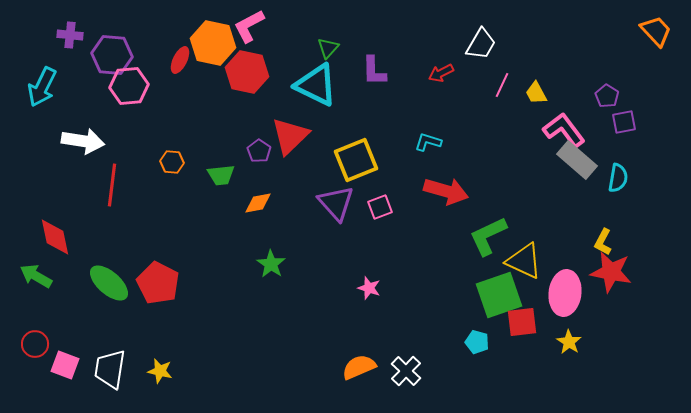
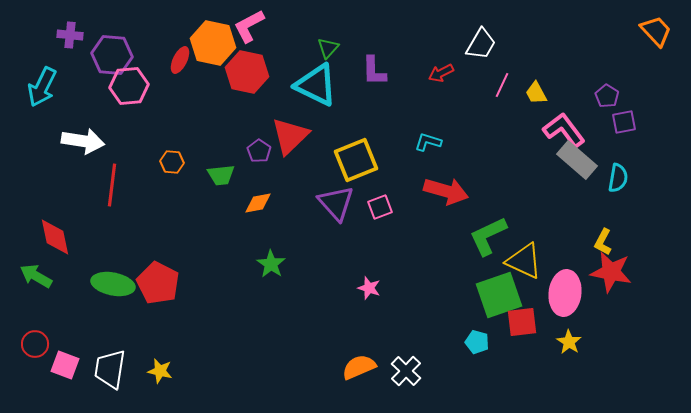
green ellipse at (109, 283): moved 4 px right, 1 px down; rotated 30 degrees counterclockwise
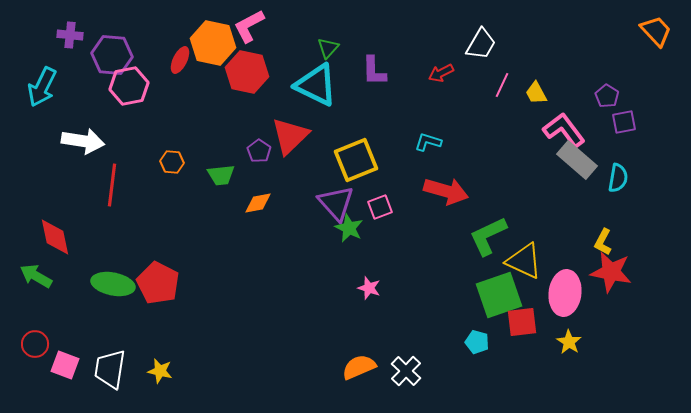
pink hexagon at (129, 86): rotated 6 degrees counterclockwise
green star at (271, 264): moved 78 px right, 36 px up; rotated 8 degrees counterclockwise
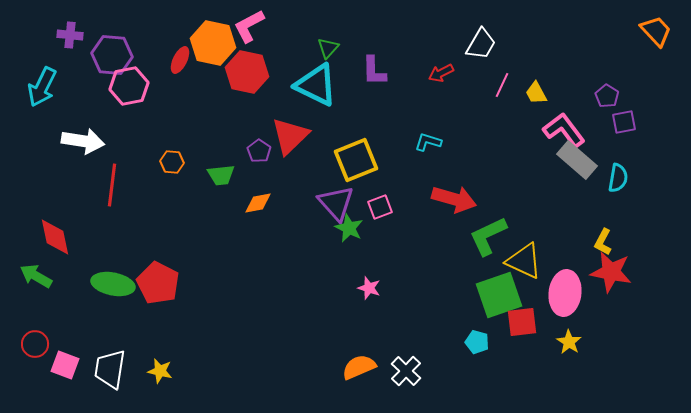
red arrow at (446, 191): moved 8 px right, 8 px down
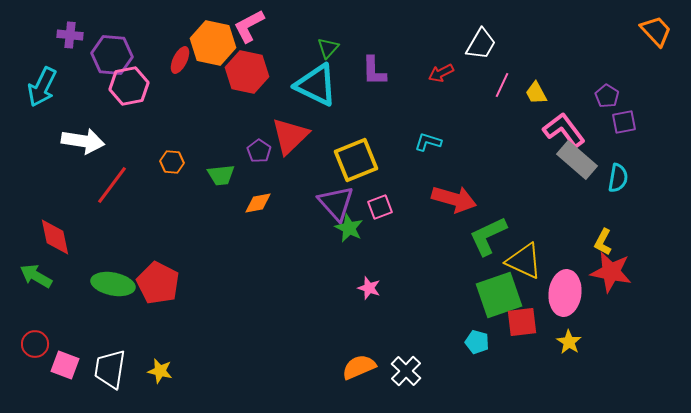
red line at (112, 185): rotated 30 degrees clockwise
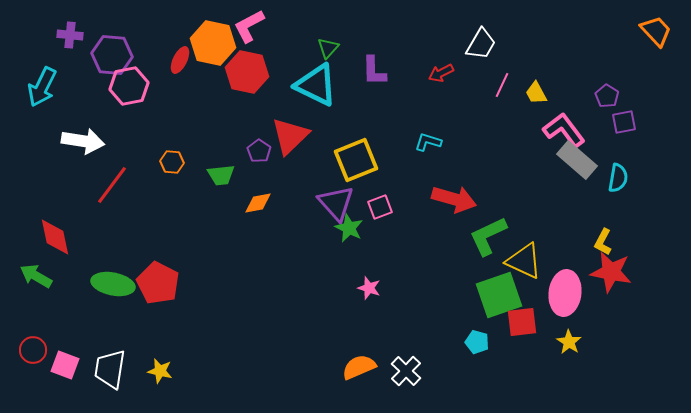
red circle at (35, 344): moved 2 px left, 6 px down
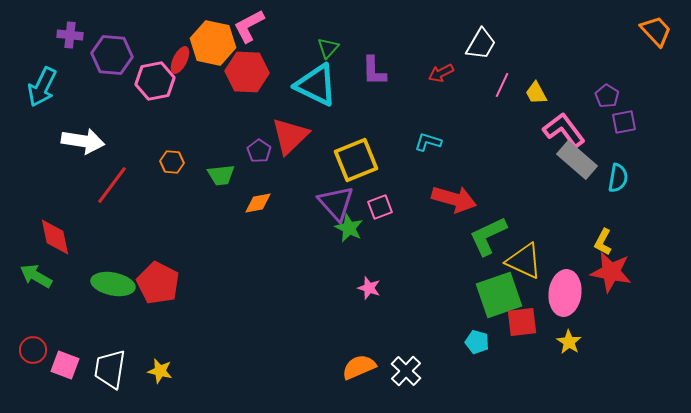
red hexagon at (247, 72): rotated 9 degrees counterclockwise
pink hexagon at (129, 86): moved 26 px right, 5 px up
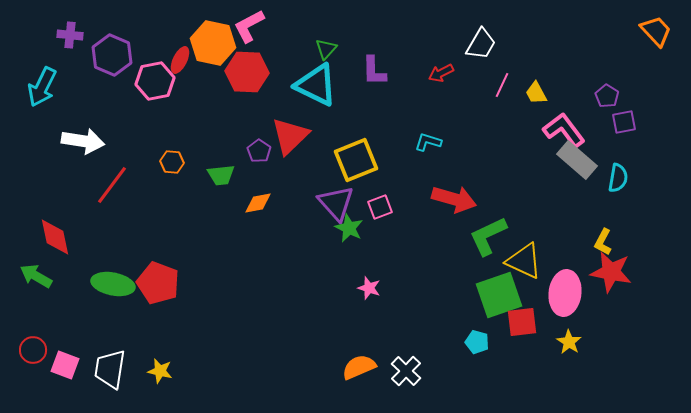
green triangle at (328, 48): moved 2 px left, 1 px down
purple hexagon at (112, 55): rotated 18 degrees clockwise
red pentagon at (158, 283): rotated 6 degrees counterclockwise
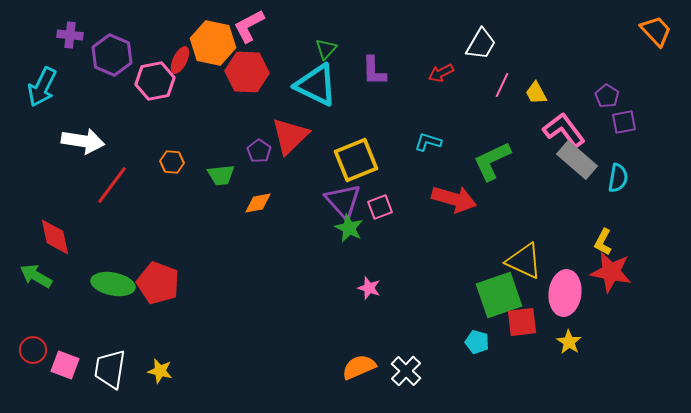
purple triangle at (336, 203): moved 7 px right, 2 px up
green L-shape at (488, 236): moved 4 px right, 75 px up
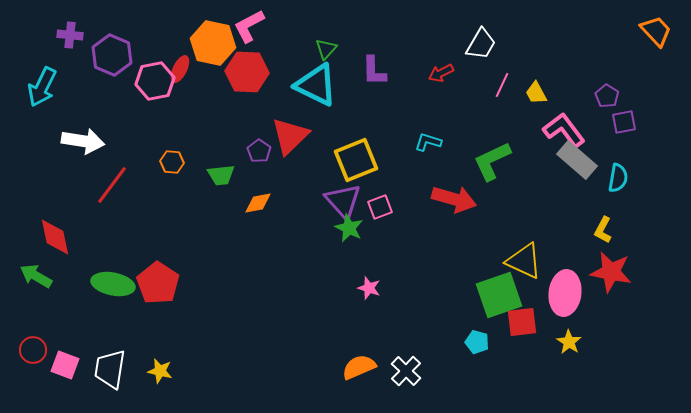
red ellipse at (180, 60): moved 9 px down
yellow L-shape at (603, 242): moved 12 px up
red pentagon at (158, 283): rotated 12 degrees clockwise
